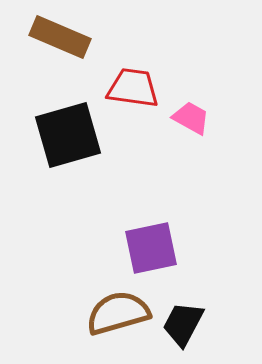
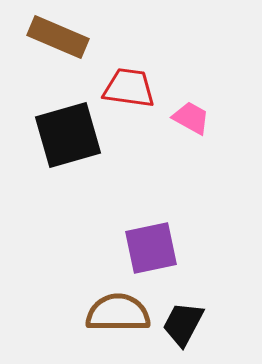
brown rectangle: moved 2 px left
red trapezoid: moved 4 px left
brown semicircle: rotated 16 degrees clockwise
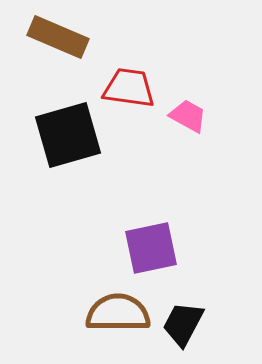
pink trapezoid: moved 3 px left, 2 px up
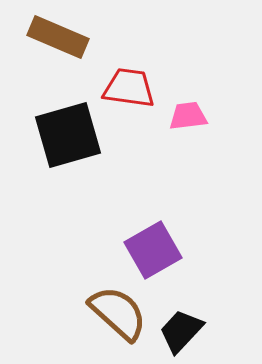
pink trapezoid: rotated 36 degrees counterclockwise
purple square: moved 2 px right, 2 px down; rotated 18 degrees counterclockwise
brown semicircle: rotated 42 degrees clockwise
black trapezoid: moved 2 px left, 7 px down; rotated 15 degrees clockwise
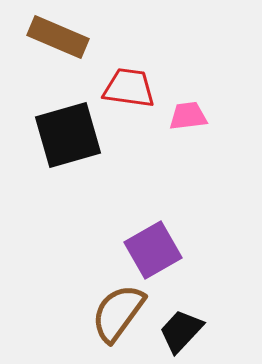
brown semicircle: rotated 96 degrees counterclockwise
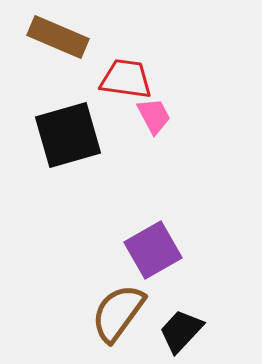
red trapezoid: moved 3 px left, 9 px up
pink trapezoid: moved 34 px left; rotated 69 degrees clockwise
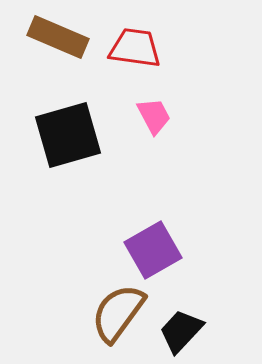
red trapezoid: moved 9 px right, 31 px up
